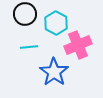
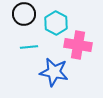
black circle: moved 1 px left
pink cross: rotated 32 degrees clockwise
blue star: rotated 24 degrees counterclockwise
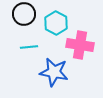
pink cross: moved 2 px right
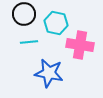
cyan hexagon: rotated 15 degrees counterclockwise
cyan line: moved 5 px up
blue star: moved 5 px left, 1 px down
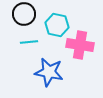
cyan hexagon: moved 1 px right, 2 px down
blue star: moved 1 px up
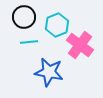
black circle: moved 3 px down
cyan hexagon: rotated 25 degrees clockwise
pink cross: rotated 28 degrees clockwise
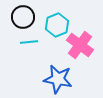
black circle: moved 1 px left
blue star: moved 9 px right, 7 px down
